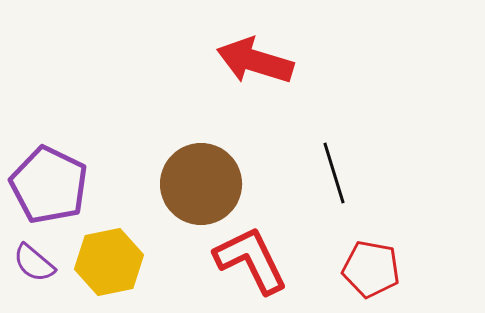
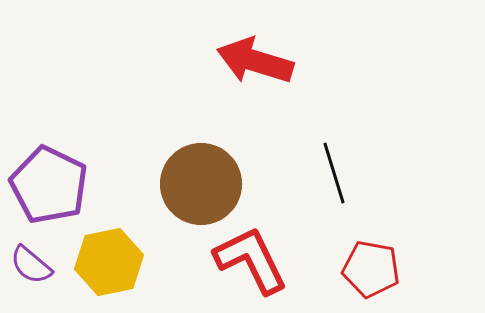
purple semicircle: moved 3 px left, 2 px down
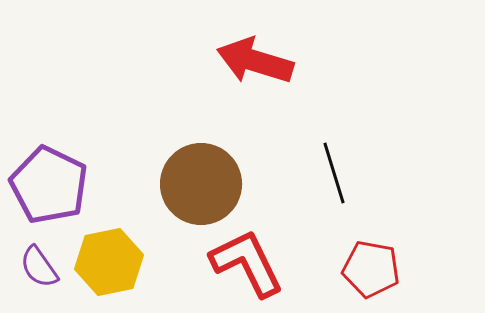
red L-shape: moved 4 px left, 3 px down
purple semicircle: moved 8 px right, 2 px down; rotated 15 degrees clockwise
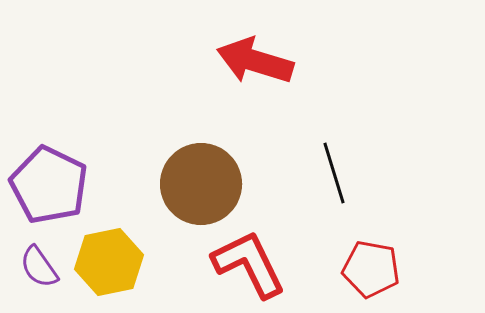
red L-shape: moved 2 px right, 1 px down
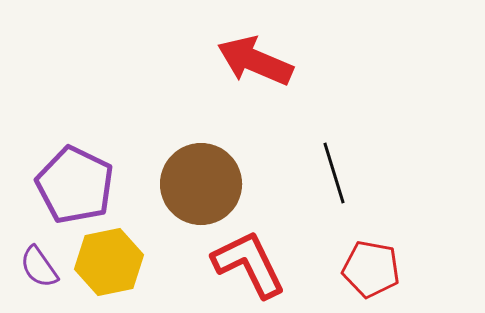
red arrow: rotated 6 degrees clockwise
purple pentagon: moved 26 px right
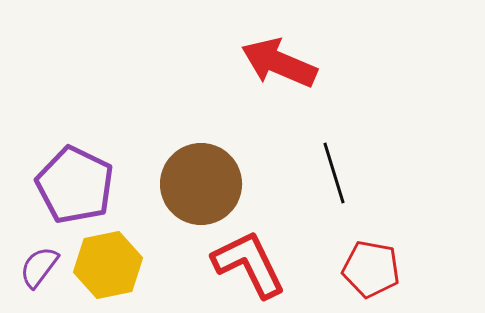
red arrow: moved 24 px right, 2 px down
yellow hexagon: moved 1 px left, 3 px down
purple semicircle: rotated 72 degrees clockwise
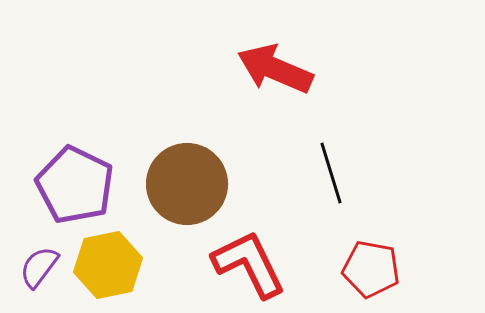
red arrow: moved 4 px left, 6 px down
black line: moved 3 px left
brown circle: moved 14 px left
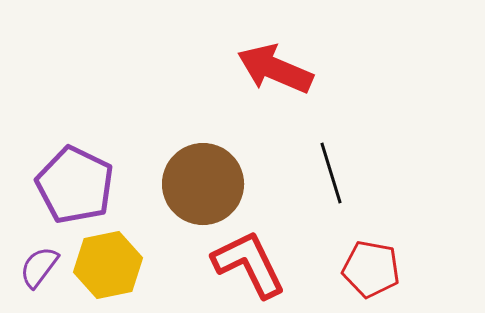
brown circle: moved 16 px right
